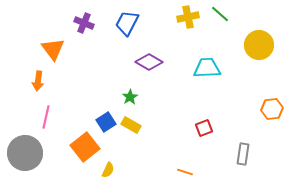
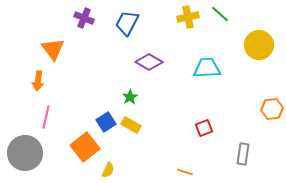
purple cross: moved 5 px up
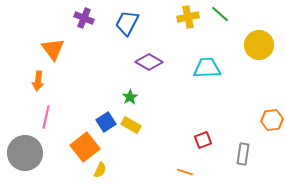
orange hexagon: moved 11 px down
red square: moved 1 px left, 12 px down
yellow semicircle: moved 8 px left
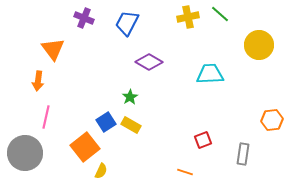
cyan trapezoid: moved 3 px right, 6 px down
yellow semicircle: moved 1 px right, 1 px down
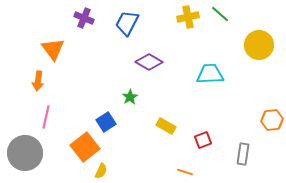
yellow rectangle: moved 35 px right, 1 px down
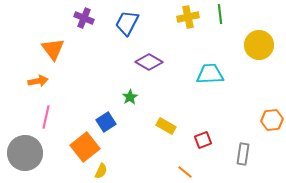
green line: rotated 42 degrees clockwise
orange arrow: rotated 108 degrees counterclockwise
orange line: rotated 21 degrees clockwise
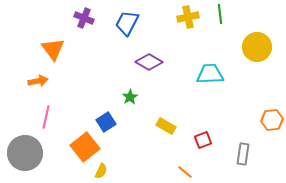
yellow circle: moved 2 px left, 2 px down
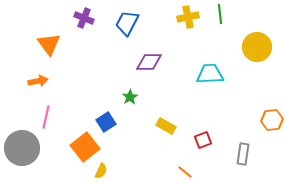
orange triangle: moved 4 px left, 5 px up
purple diamond: rotated 32 degrees counterclockwise
gray circle: moved 3 px left, 5 px up
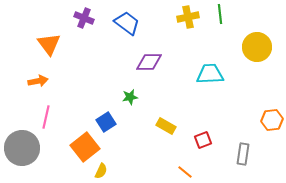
blue trapezoid: rotated 100 degrees clockwise
green star: rotated 21 degrees clockwise
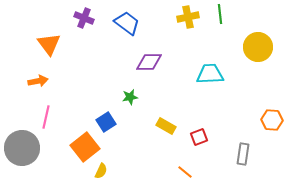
yellow circle: moved 1 px right
orange hexagon: rotated 10 degrees clockwise
red square: moved 4 px left, 3 px up
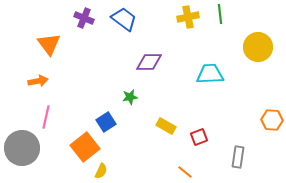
blue trapezoid: moved 3 px left, 4 px up
gray rectangle: moved 5 px left, 3 px down
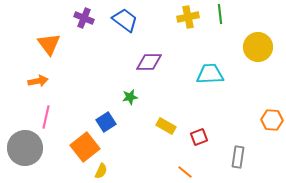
blue trapezoid: moved 1 px right, 1 px down
gray circle: moved 3 px right
